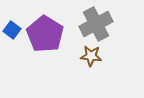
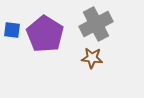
blue square: rotated 30 degrees counterclockwise
brown star: moved 1 px right, 2 px down
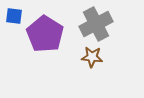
blue square: moved 2 px right, 14 px up
brown star: moved 1 px up
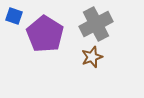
blue square: rotated 12 degrees clockwise
brown star: rotated 25 degrees counterclockwise
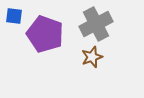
blue square: rotated 12 degrees counterclockwise
purple pentagon: rotated 12 degrees counterclockwise
